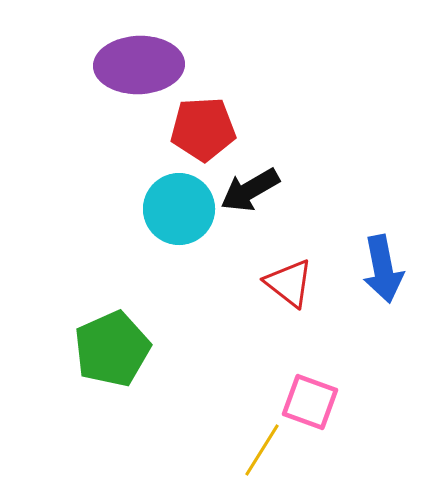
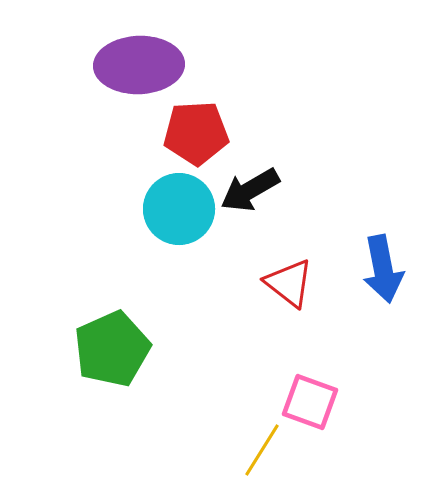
red pentagon: moved 7 px left, 4 px down
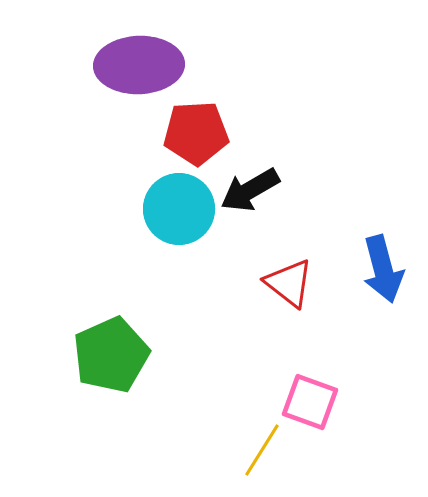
blue arrow: rotated 4 degrees counterclockwise
green pentagon: moved 1 px left, 6 px down
